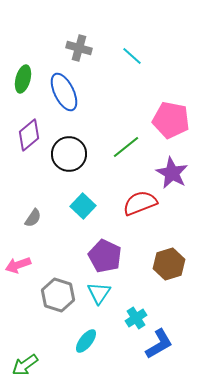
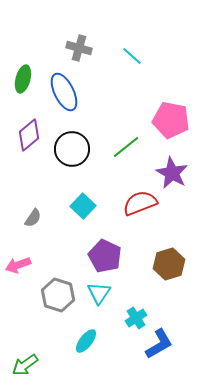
black circle: moved 3 px right, 5 px up
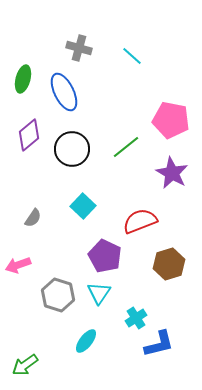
red semicircle: moved 18 px down
blue L-shape: rotated 16 degrees clockwise
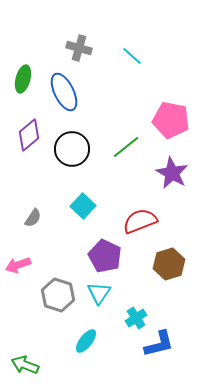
green arrow: rotated 56 degrees clockwise
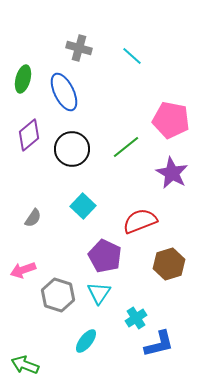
pink arrow: moved 5 px right, 5 px down
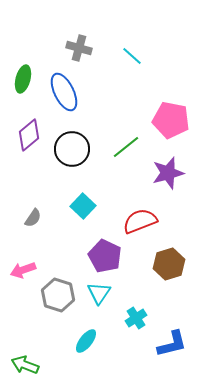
purple star: moved 4 px left; rotated 28 degrees clockwise
blue L-shape: moved 13 px right
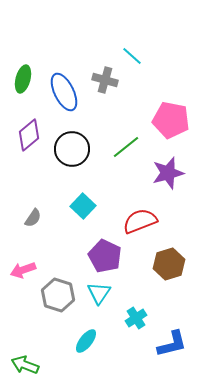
gray cross: moved 26 px right, 32 px down
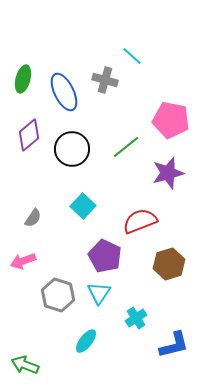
pink arrow: moved 9 px up
blue L-shape: moved 2 px right, 1 px down
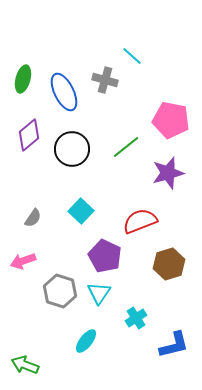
cyan square: moved 2 px left, 5 px down
gray hexagon: moved 2 px right, 4 px up
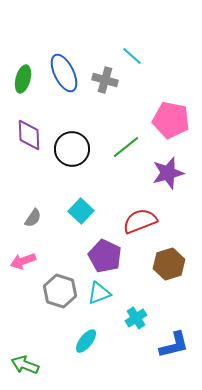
blue ellipse: moved 19 px up
purple diamond: rotated 52 degrees counterclockwise
cyan triangle: rotated 35 degrees clockwise
